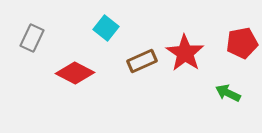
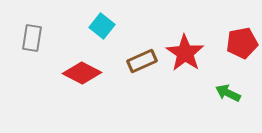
cyan square: moved 4 px left, 2 px up
gray rectangle: rotated 16 degrees counterclockwise
red diamond: moved 7 px right
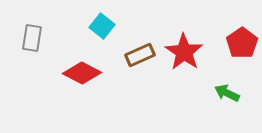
red pentagon: rotated 24 degrees counterclockwise
red star: moved 1 px left, 1 px up
brown rectangle: moved 2 px left, 6 px up
green arrow: moved 1 px left
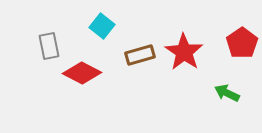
gray rectangle: moved 17 px right, 8 px down; rotated 20 degrees counterclockwise
brown rectangle: rotated 8 degrees clockwise
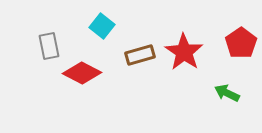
red pentagon: moved 1 px left
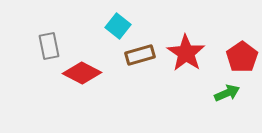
cyan square: moved 16 px right
red pentagon: moved 1 px right, 14 px down
red star: moved 2 px right, 1 px down
green arrow: rotated 130 degrees clockwise
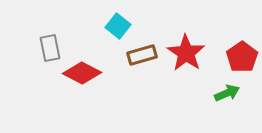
gray rectangle: moved 1 px right, 2 px down
brown rectangle: moved 2 px right
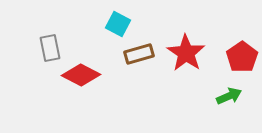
cyan square: moved 2 px up; rotated 10 degrees counterclockwise
brown rectangle: moved 3 px left, 1 px up
red diamond: moved 1 px left, 2 px down
green arrow: moved 2 px right, 3 px down
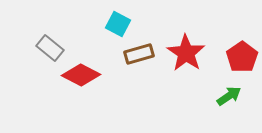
gray rectangle: rotated 40 degrees counterclockwise
green arrow: rotated 10 degrees counterclockwise
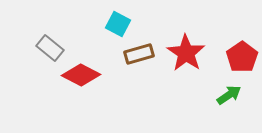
green arrow: moved 1 px up
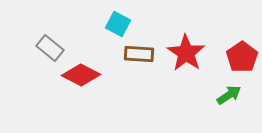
brown rectangle: rotated 20 degrees clockwise
